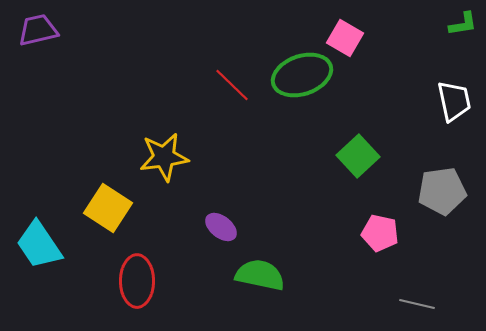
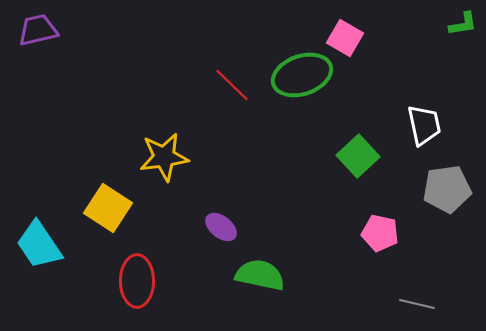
white trapezoid: moved 30 px left, 24 px down
gray pentagon: moved 5 px right, 2 px up
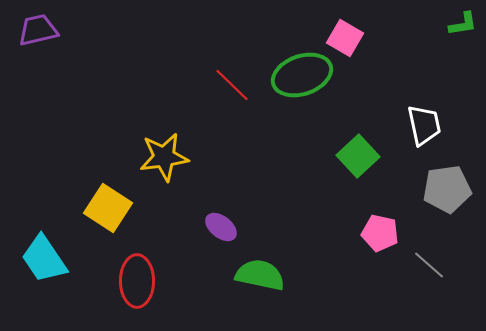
cyan trapezoid: moved 5 px right, 14 px down
gray line: moved 12 px right, 39 px up; rotated 28 degrees clockwise
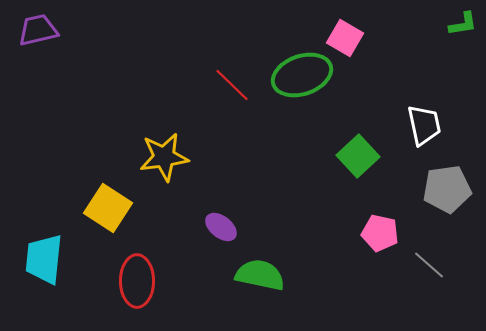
cyan trapezoid: rotated 40 degrees clockwise
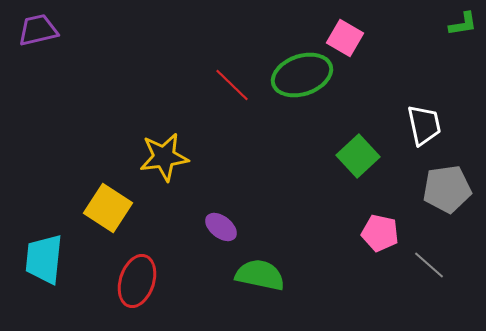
red ellipse: rotated 18 degrees clockwise
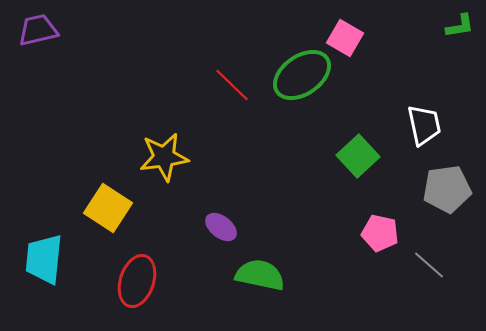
green L-shape: moved 3 px left, 2 px down
green ellipse: rotated 16 degrees counterclockwise
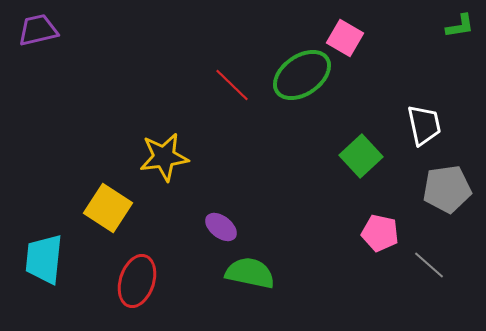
green square: moved 3 px right
green semicircle: moved 10 px left, 2 px up
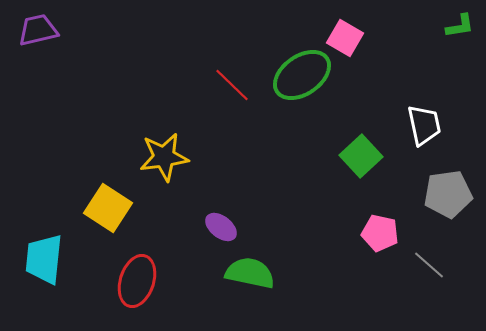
gray pentagon: moved 1 px right, 5 px down
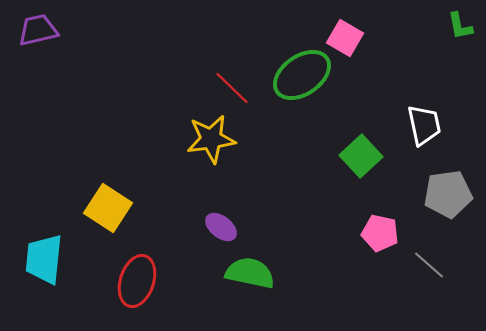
green L-shape: rotated 88 degrees clockwise
red line: moved 3 px down
yellow star: moved 47 px right, 18 px up
